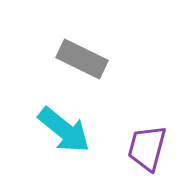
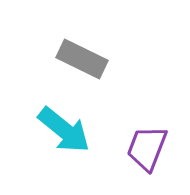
purple trapezoid: rotated 6 degrees clockwise
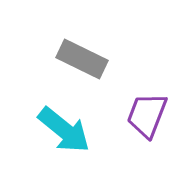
purple trapezoid: moved 33 px up
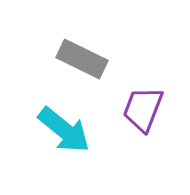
purple trapezoid: moved 4 px left, 6 px up
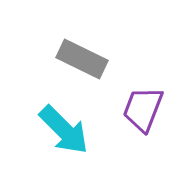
cyan arrow: rotated 6 degrees clockwise
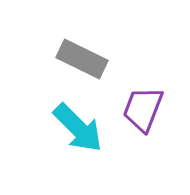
cyan arrow: moved 14 px right, 2 px up
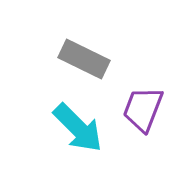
gray rectangle: moved 2 px right
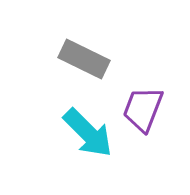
cyan arrow: moved 10 px right, 5 px down
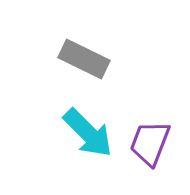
purple trapezoid: moved 7 px right, 34 px down
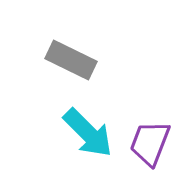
gray rectangle: moved 13 px left, 1 px down
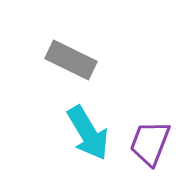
cyan arrow: rotated 14 degrees clockwise
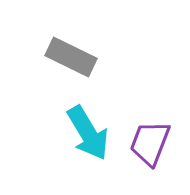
gray rectangle: moved 3 px up
